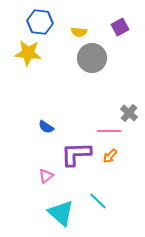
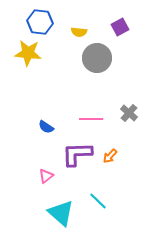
gray circle: moved 5 px right
pink line: moved 18 px left, 12 px up
purple L-shape: moved 1 px right
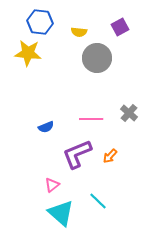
blue semicircle: rotated 56 degrees counterclockwise
purple L-shape: rotated 20 degrees counterclockwise
pink triangle: moved 6 px right, 9 px down
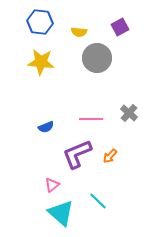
yellow star: moved 13 px right, 9 px down
